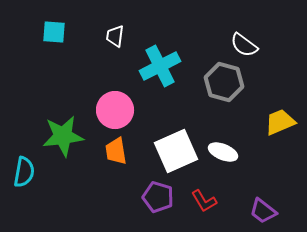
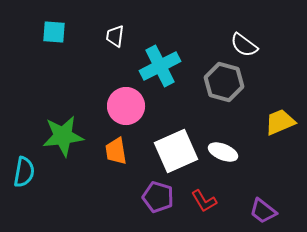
pink circle: moved 11 px right, 4 px up
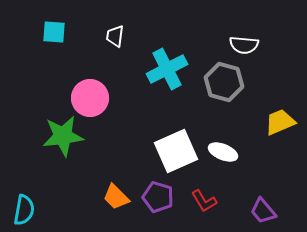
white semicircle: rotated 32 degrees counterclockwise
cyan cross: moved 7 px right, 3 px down
pink circle: moved 36 px left, 8 px up
orange trapezoid: moved 46 px down; rotated 36 degrees counterclockwise
cyan semicircle: moved 38 px down
purple trapezoid: rotated 12 degrees clockwise
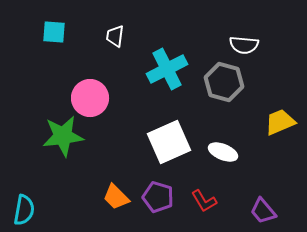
white square: moved 7 px left, 9 px up
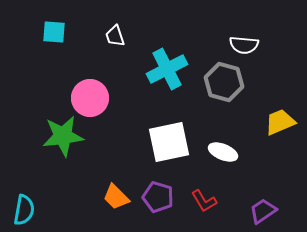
white trapezoid: rotated 25 degrees counterclockwise
white square: rotated 12 degrees clockwise
purple trapezoid: rotated 96 degrees clockwise
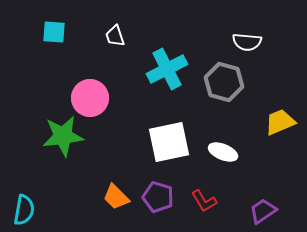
white semicircle: moved 3 px right, 3 px up
